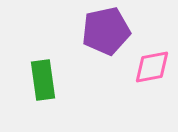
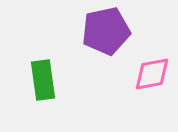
pink diamond: moved 7 px down
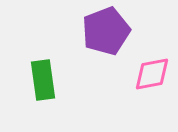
purple pentagon: rotated 9 degrees counterclockwise
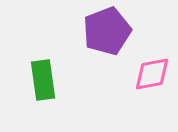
purple pentagon: moved 1 px right
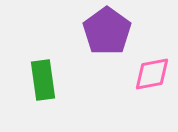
purple pentagon: rotated 15 degrees counterclockwise
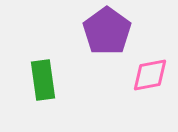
pink diamond: moved 2 px left, 1 px down
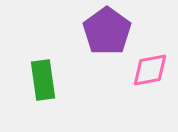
pink diamond: moved 5 px up
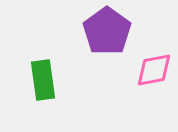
pink diamond: moved 4 px right
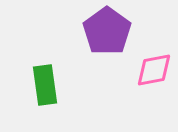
green rectangle: moved 2 px right, 5 px down
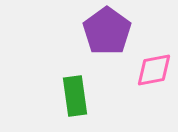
green rectangle: moved 30 px right, 11 px down
